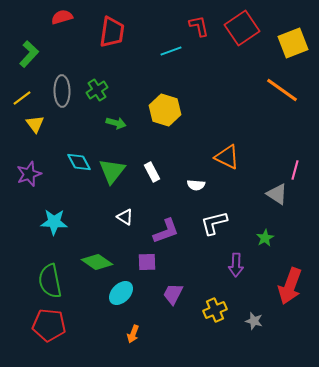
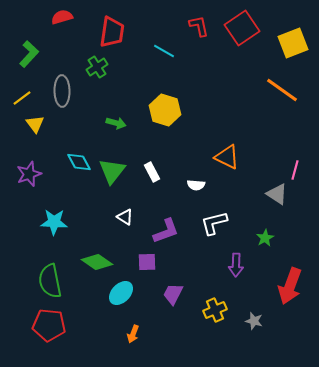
cyan line: moved 7 px left; rotated 50 degrees clockwise
green cross: moved 23 px up
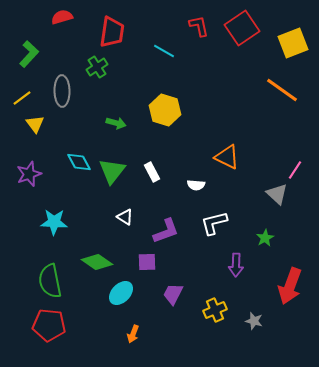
pink line: rotated 18 degrees clockwise
gray triangle: rotated 10 degrees clockwise
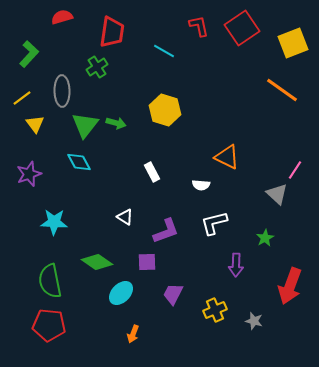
green triangle: moved 27 px left, 46 px up
white semicircle: moved 5 px right
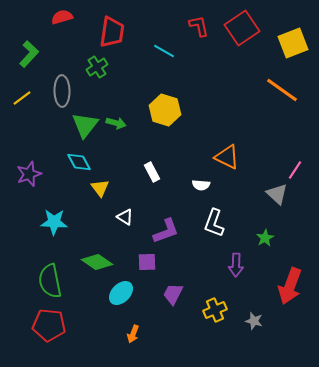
yellow triangle: moved 65 px right, 64 px down
white L-shape: rotated 56 degrees counterclockwise
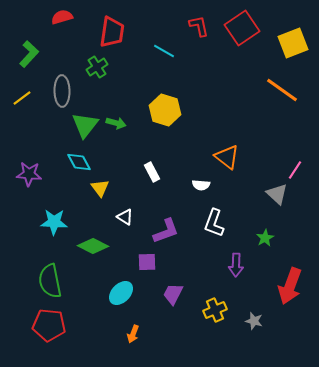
orange triangle: rotated 12 degrees clockwise
purple star: rotated 25 degrees clockwise
green diamond: moved 4 px left, 16 px up; rotated 8 degrees counterclockwise
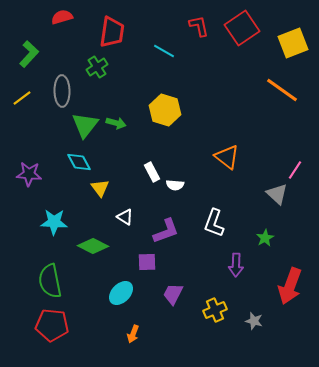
white semicircle: moved 26 px left
red pentagon: moved 3 px right
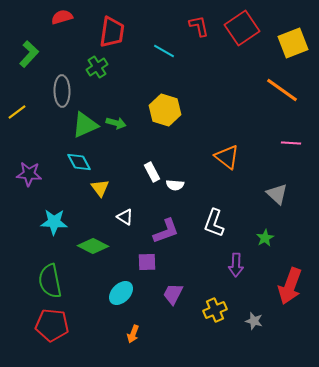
yellow line: moved 5 px left, 14 px down
green triangle: rotated 28 degrees clockwise
pink line: moved 4 px left, 27 px up; rotated 60 degrees clockwise
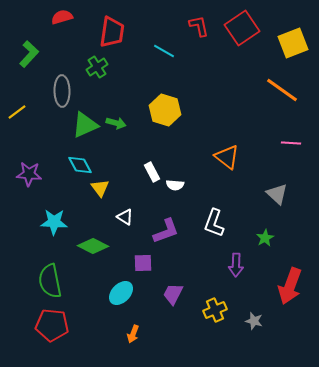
cyan diamond: moved 1 px right, 3 px down
purple square: moved 4 px left, 1 px down
